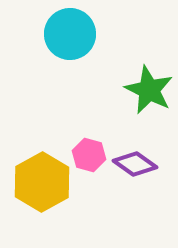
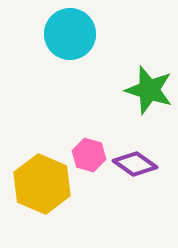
green star: rotated 9 degrees counterclockwise
yellow hexagon: moved 2 px down; rotated 8 degrees counterclockwise
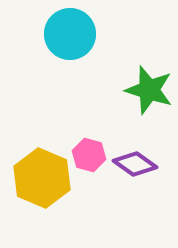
yellow hexagon: moved 6 px up
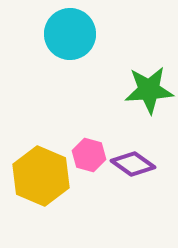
green star: rotated 21 degrees counterclockwise
purple diamond: moved 2 px left
yellow hexagon: moved 1 px left, 2 px up
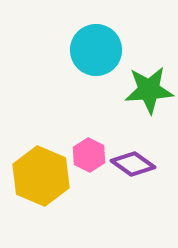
cyan circle: moved 26 px right, 16 px down
pink hexagon: rotated 12 degrees clockwise
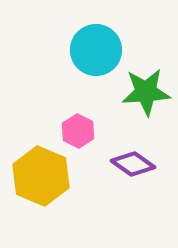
green star: moved 3 px left, 2 px down
pink hexagon: moved 11 px left, 24 px up
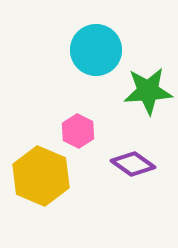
green star: moved 2 px right, 1 px up
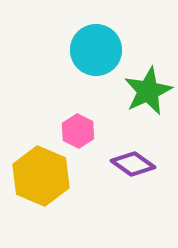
green star: rotated 21 degrees counterclockwise
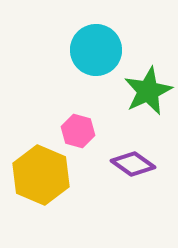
pink hexagon: rotated 12 degrees counterclockwise
yellow hexagon: moved 1 px up
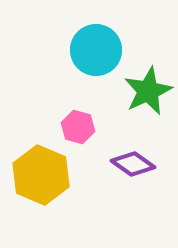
pink hexagon: moved 4 px up
